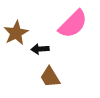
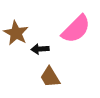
pink semicircle: moved 3 px right, 5 px down
brown star: rotated 15 degrees counterclockwise
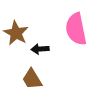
pink semicircle: rotated 124 degrees clockwise
brown trapezoid: moved 18 px left, 2 px down
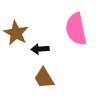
brown trapezoid: moved 12 px right, 1 px up
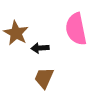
black arrow: moved 1 px up
brown trapezoid: rotated 55 degrees clockwise
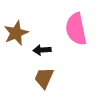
brown star: rotated 20 degrees clockwise
black arrow: moved 2 px right, 2 px down
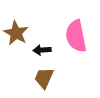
pink semicircle: moved 7 px down
brown star: rotated 20 degrees counterclockwise
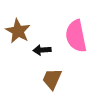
brown star: moved 2 px right, 2 px up
brown trapezoid: moved 8 px right, 1 px down
